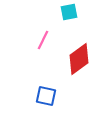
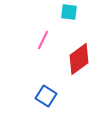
cyan square: rotated 18 degrees clockwise
blue square: rotated 20 degrees clockwise
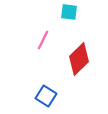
red diamond: rotated 8 degrees counterclockwise
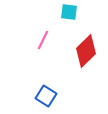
red diamond: moved 7 px right, 8 px up
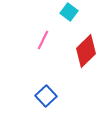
cyan square: rotated 30 degrees clockwise
blue square: rotated 15 degrees clockwise
